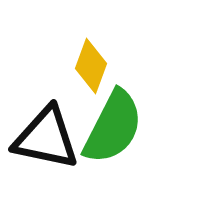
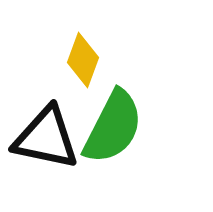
yellow diamond: moved 8 px left, 6 px up
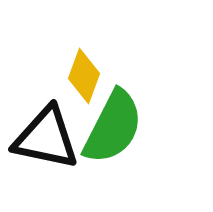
yellow diamond: moved 1 px right, 16 px down
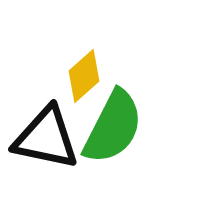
yellow diamond: rotated 28 degrees clockwise
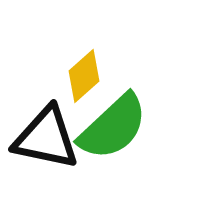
green semicircle: rotated 20 degrees clockwise
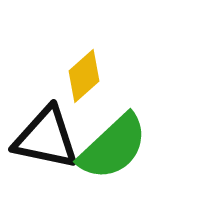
green semicircle: moved 20 px down
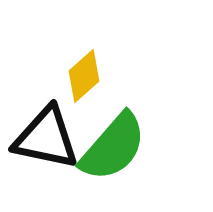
green semicircle: rotated 6 degrees counterclockwise
